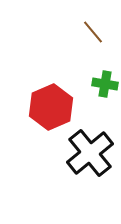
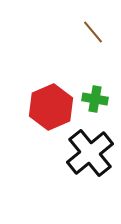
green cross: moved 10 px left, 15 px down
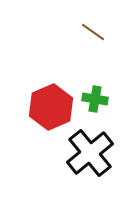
brown line: rotated 15 degrees counterclockwise
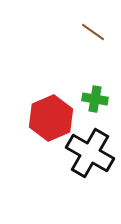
red hexagon: moved 11 px down
black cross: rotated 21 degrees counterclockwise
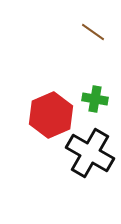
red hexagon: moved 3 px up
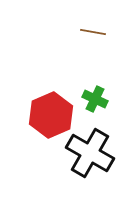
brown line: rotated 25 degrees counterclockwise
green cross: rotated 15 degrees clockwise
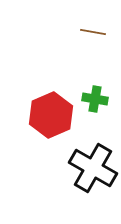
green cross: rotated 15 degrees counterclockwise
black cross: moved 3 px right, 15 px down
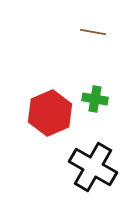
red hexagon: moved 1 px left, 2 px up
black cross: moved 1 px up
